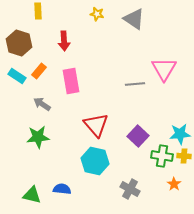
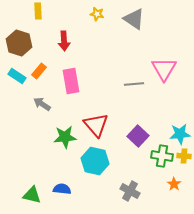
gray line: moved 1 px left
green star: moved 27 px right
gray cross: moved 2 px down
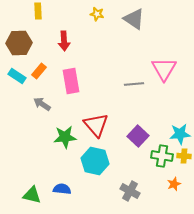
brown hexagon: rotated 20 degrees counterclockwise
orange star: rotated 16 degrees clockwise
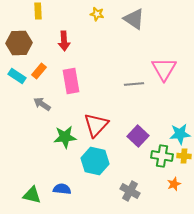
red triangle: rotated 24 degrees clockwise
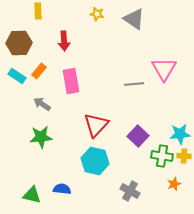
green star: moved 24 px left
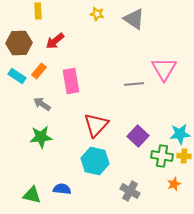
red arrow: moved 9 px left; rotated 54 degrees clockwise
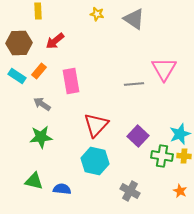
cyan star: rotated 15 degrees counterclockwise
orange star: moved 6 px right, 7 px down; rotated 24 degrees counterclockwise
green triangle: moved 2 px right, 14 px up
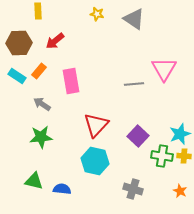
gray cross: moved 3 px right, 2 px up; rotated 12 degrees counterclockwise
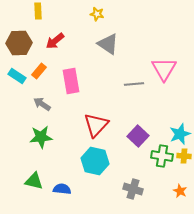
gray triangle: moved 26 px left, 25 px down
